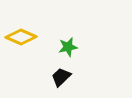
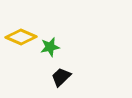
green star: moved 18 px left
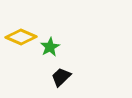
green star: rotated 18 degrees counterclockwise
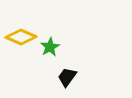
black trapezoid: moved 6 px right; rotated 10 degrees counterclockwise
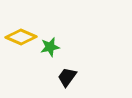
green star: rotated 18 degrees clockwise
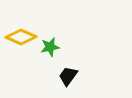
black trapezoid: moved 1 px right, 1 px up
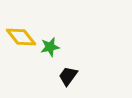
yellow diamond: rotated 28 degrees clockwise
